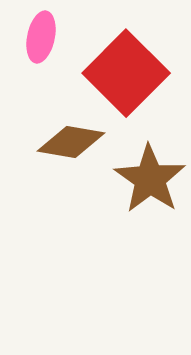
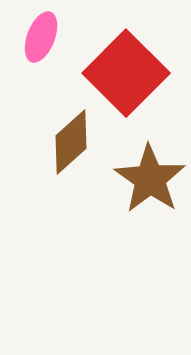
pink ellipse: rotated 9 degrees clockwise
brown diamond: rotated 52 degrees counterclockwise
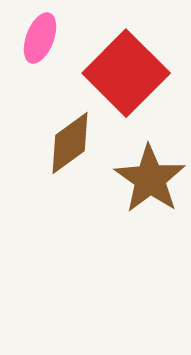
pink ellipse: moved 1 px left, 1 px down
brown diamond: moved 1 px left, 1 px down; rotated 6 degrees clockwise
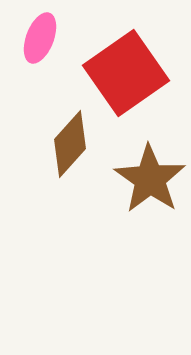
red square: rotated 10 degrees clockwise
brown diamond: moved 1 px down; rotated 12 degrees counterclockwise
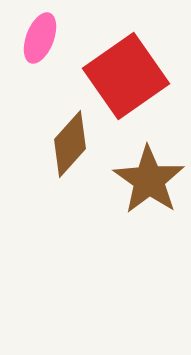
red square: moved 3 px down
brown star: moved 1 px left, 1 px down
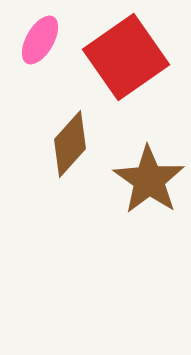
pink ellipse: moved 2 px down; rotated 9 degrees clockwise
red square: moved 19 px up
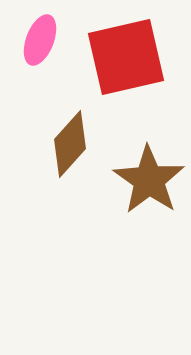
pink ellipse: rotated 9 degrees counterclockwise
red square: rotated 22 degrees clockwise
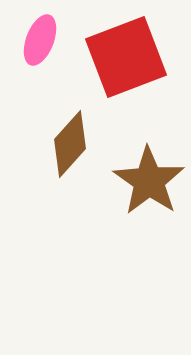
red square: rotated 8 degrees counterclockwise
brown star: moved 1 px down
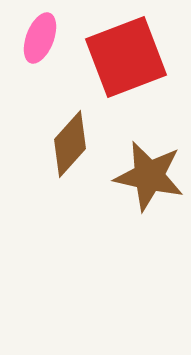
pink ellipse: moved 2 px up
brown star: moved 5 px up; rotated 22 degrees counterclockwise
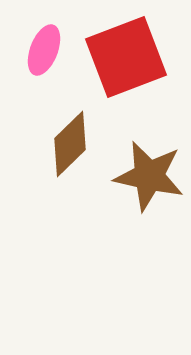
pink ellipse: moved 4 px right, 12 px down
brown diamond: rotated 4 degrees clockwise
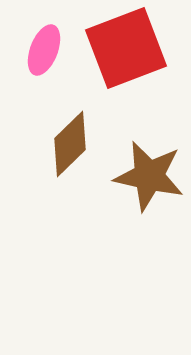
red square: moved 9 px up
